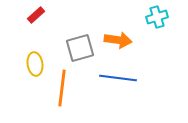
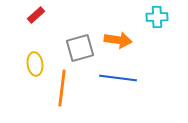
cyan cross: rotated 15 degrees clockwise
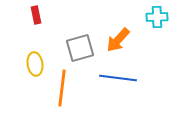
red rectangle: rotated 60 degrees counterclockwise
orange arrow: rotated 124 degrees clockwise
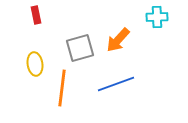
blue line: moved 2 px left, 6 px down; rotated 27 degrees counterclockwise
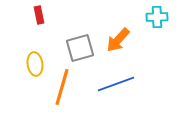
red rectangle: moved 3 px right
orange line: moved 1 px up; rotated 9 degrees clockwise
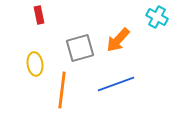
cyan cross: rotated 30 degrees clockwise
orange line: moved 3 px down; rotated 9 degrees counterclockwise
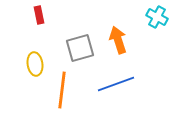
orange arrow: rotated 120 degrees clockwise
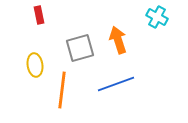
yellow ellipse: moved 1 px down
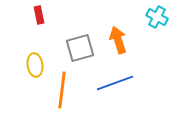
blue line: moved 1 px left, 1 px up
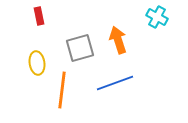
red rectangle: moved 1 px down
yellow ellipse: moved 2 px right, 2 px up
